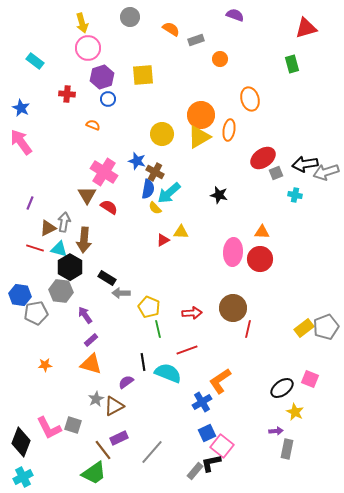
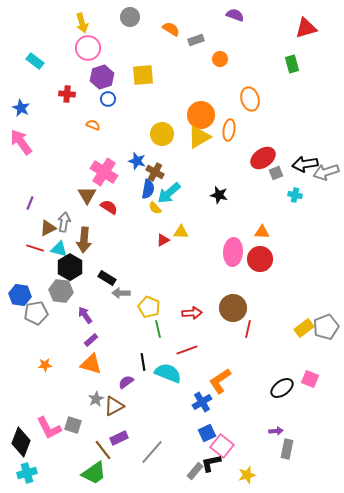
yellow star at (295, 412): moved 48 px left, 63 px down; rotated 30 degrees clockwise
cyan cross at (23, 477): moved 4 px right, 4 px up; rotated 12 degrees clockwise
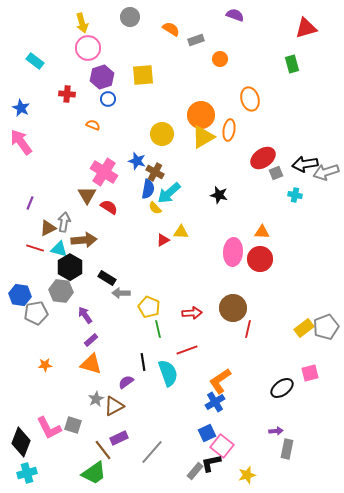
yellow triangle at (199, 137): moved 4 px right
brown arrow at (84, 240): rotated 100 degrees counterclockwise
cyan semicircle at (168, 373): rotated 48 degrees clockwise
pink square at (310, 379): moved 6 px up; rotated 36 degrees counterclockwise
blue cross at (202, 402): moved 13 px right
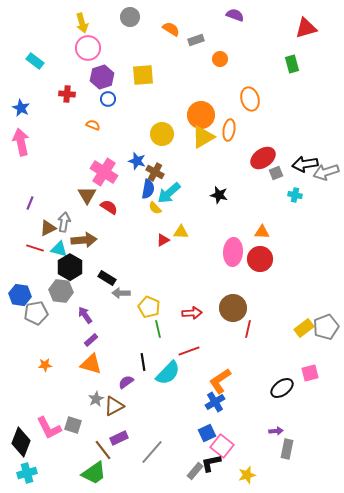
pink arrow at (21, 142): rotated 24 degrees clockwise
red line at (187, 350): moved 2 px right, 1 px down
cyan semicircle at (168, 373): rotated 64 degrees clockwise
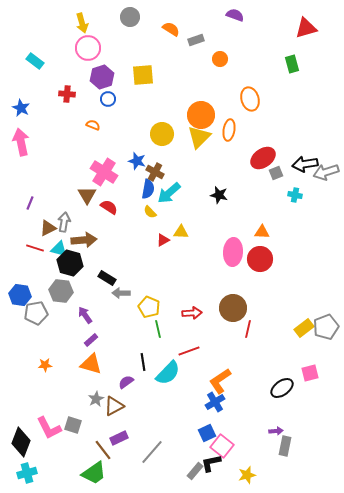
yellow triangle at (203, 137): moved 4 px left; rotated 15 degrees counterclockwise
yellow semicircle at (155, 208): moved 5 px left, 4 px down
black hexagon at (70, 267): moved 4 px up; rotated 15 degrees counterclockwise
gray rectangle at (287, 449): moved 2 px left, 3 px up
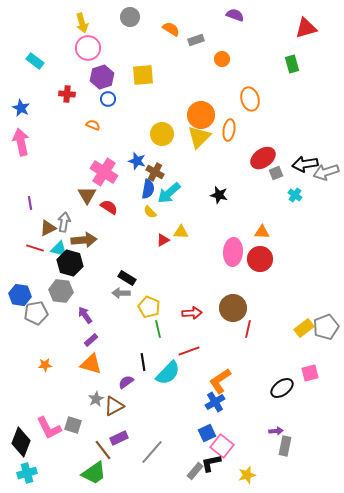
orange circle at (220, 59): moved 2 px right
cyan cross at (295, 195): rotated 24 degrees clockwise
purple line at (30, 203): rotated 32 degrees counterclockwise
black rectangle at (107, 278): moved 20 px right
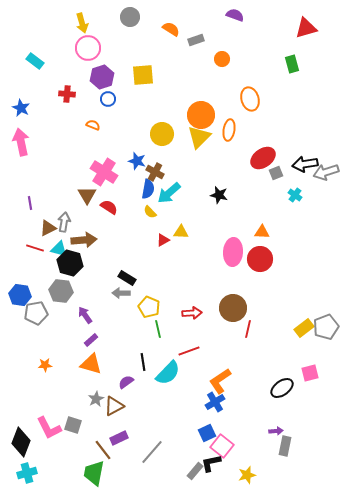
green trapezoid at (94, 473): rotated 136 degrees clockwise
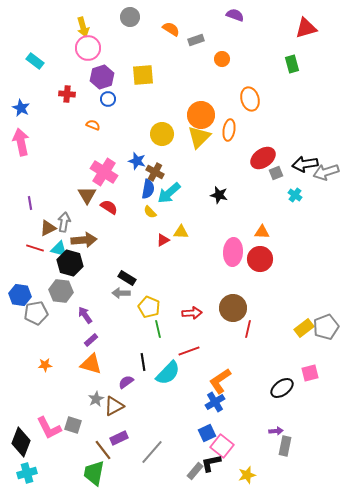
yellow arrow at (82, 23): moved 1 px right, 4 px down
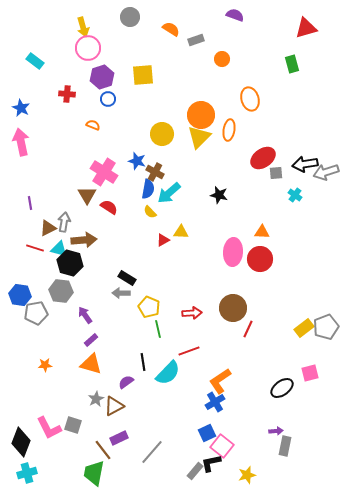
gray square at (276, 173): rotated 16 degrees clockwise
red line at (248, 329): rotated 12 degrees clockwise
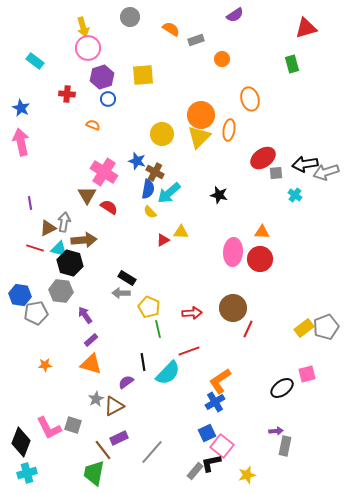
purple semicircle at (235, 15): rotated 126 degrees clockwise
pink square at (310, 373): moved 3 px left, 1 px down
